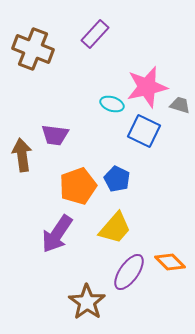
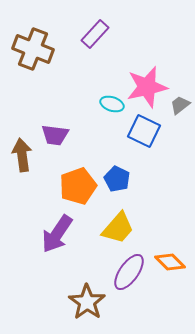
gray trapezoid: rotated 55 degrees counterclockwise
yellow trapezoid: moved 3 px right
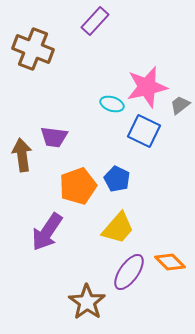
purple rectangle: moved 13 px up
purple trapezoid: moved 1 px left, 2 px down
purple arrow: moved 10 px left, 2 px up
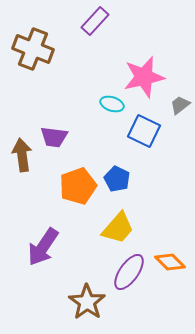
pink star: moved 3 px left, 10 px up
purple arrow: moved 4 px left, 15 px down
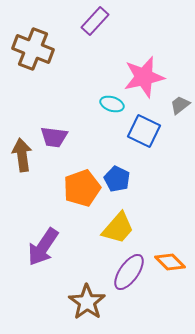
orange pentagon: moved 4 px right, 2 px down
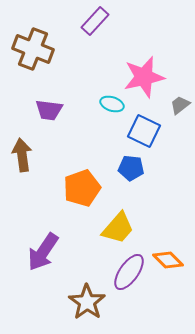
purple trapezoid: moved 5 px left, 27 px up
blue pentagon: moved 14 px right, 11 px up; rotated 20 degrees counterclockwise
purple arrow: moved 5 px down
orange diamond: moved 2 px left, 2 px up
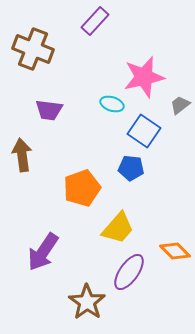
blue square: rotated 8 degrees clockwise
orange diamond: moved 7 px right, 9 px up
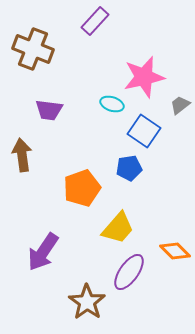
blue pentagon: moved 2 px left; rotated 15 degrees counterclockwise
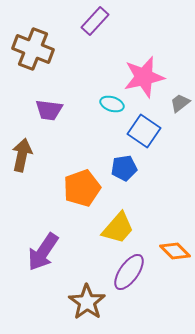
gray trapezoid: moved 2 px up
brown arrow: rotated 20 degrees clockwise
blue pentagon: moved 5 px left
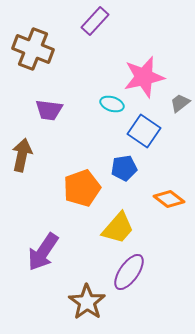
orange diamond: moved 6 px left, 52 px up; rotated 8 degrees counterclockwise
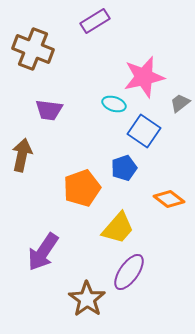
purple rectangle: rotated 16 degrees clockwise
cyan ellipse: moved 2 px right
blue pentagon: rotated 10 degrees counterclockwise
brown star: moved 3 px up
